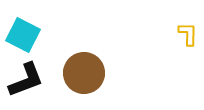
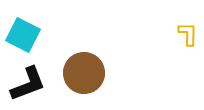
black L-shape: moved 2 px right, 4 px down
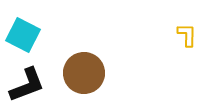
yellow L-shape: moved 1 px left, 1 px down
black L-shape: moved 1 px left, 1 px down
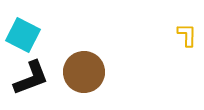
brown circle: moved 1 px up
black L-shape: moved 4 px right, 7 px up
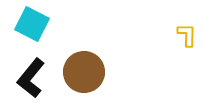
cyan square: moved 9 px right, 11 px up
black L-shape: rotated 150 degrees clockwise
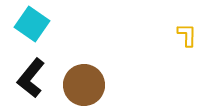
cyan square: rotated 8 degrees clockwise
brown circle: moved 13 px down
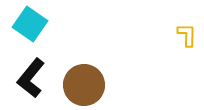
cyan square: moved 2 px left
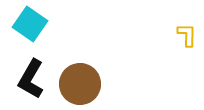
black L-shape: moved 1 px down; rotated 9 degrees counterclockwise
brown circle: moved 4 px left, 1 px up
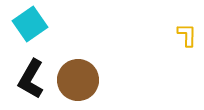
cyan square: rotated 20 degrees clockwise
brown circle: moved 2 px left, 4 px up
